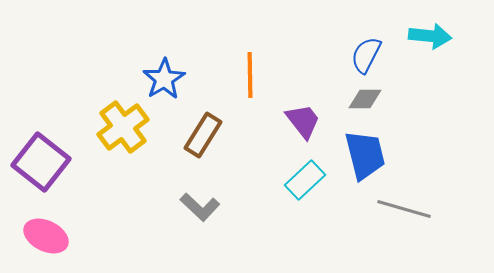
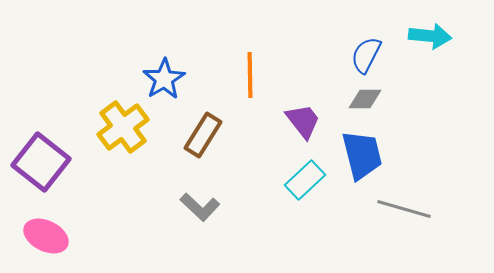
blue trapezoid: moved 3 px left
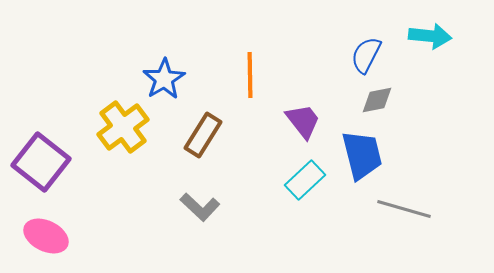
gray diamond: moved 12 px right, 1 px down; rotated 12 degrees counterclockwise
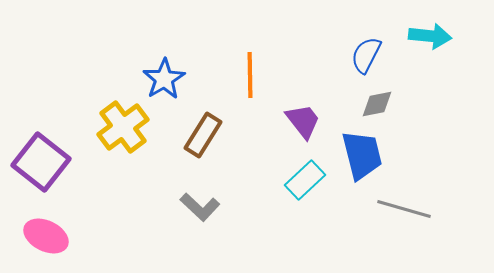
gray diamond: moved 4 px down
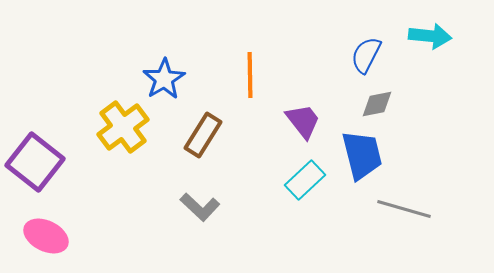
purple square: moved 6 px left
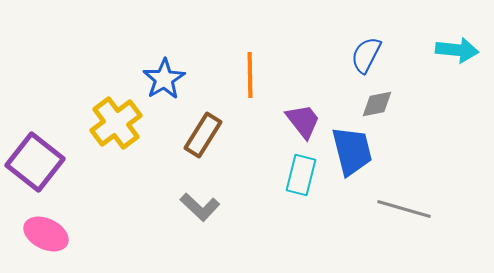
cyan arrow: moved 27 px right, 14 px down
yellow cross: moved 7 px left, 4 px up
blue trapezoid: moved 10 px left, 4 px up
cyan rectangle: moved 4 px left, 5 px up; rotated 33 degrees counterclockwise
pink ellipse: moved 2 px up
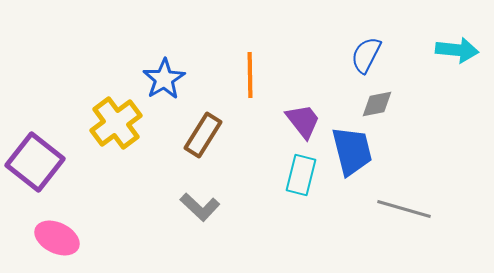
pink ellipse: moved 11 px right, 4 px down
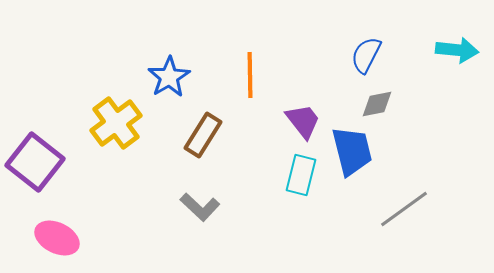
blue star: moved 5 px right, 2 px up
gray line: rotated 52 degrees counterclockwise
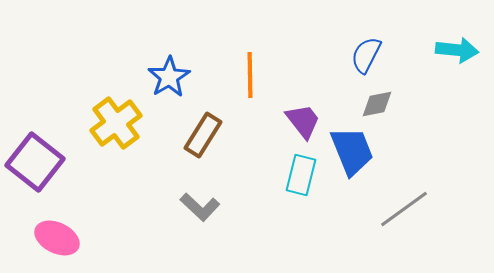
blue trapezoid: rotated 8 degrees counterclockwise
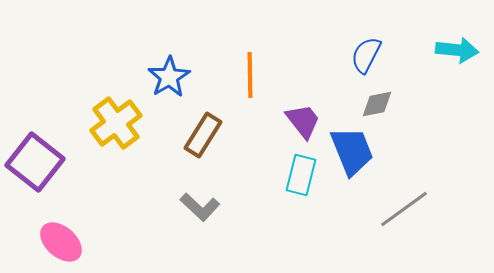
pink ellipse: moved 4 px right, 4 px down; rotated 15 degrees clockwise
